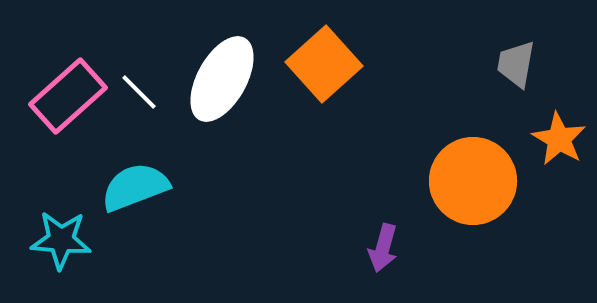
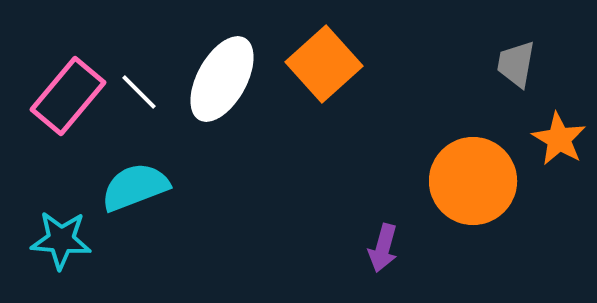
pink rectangle: rotated 8 degrees counterclockwise
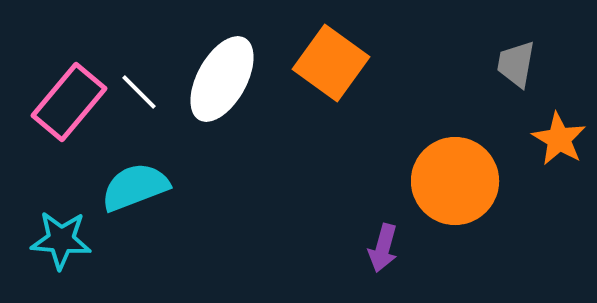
orange square: moved 7 px right, 1 px up; rotated 12 degrees counterclockwise
pink rectangle: moved 1 px right, 6 px down
orange circle: moved 18 px left
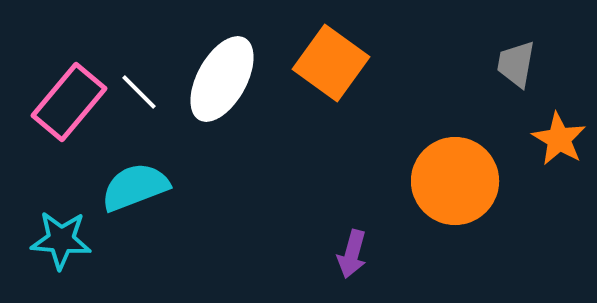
purple arrow: moved 31 px left, 6 px down
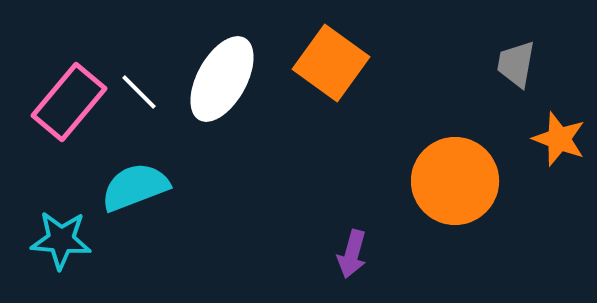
orange star: rotated 10 degrees counterclockwise
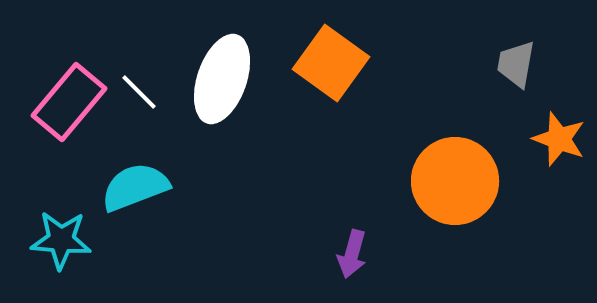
white ellipse: rotated 10 degrees counterclockwise
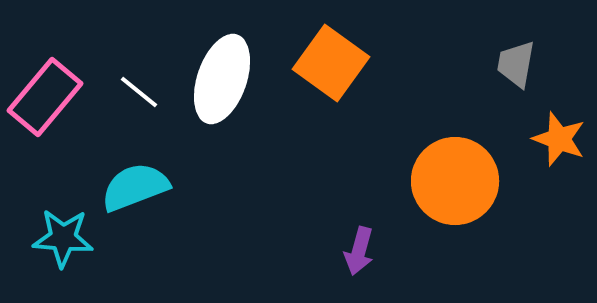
white line: rotated 6 degrees counterclockwise
pink rectangle: moved 24 px left, 5 px up
cyan star: moved 2 px right, 2 px up
purple arrow: moved 7 px right, 3 px up
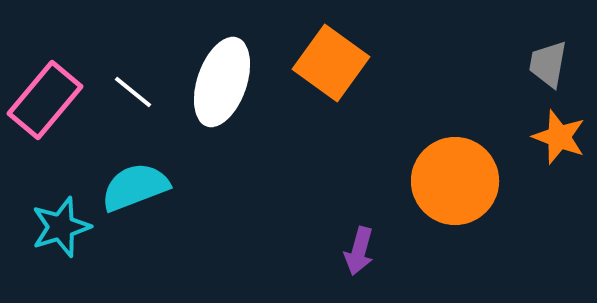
gray trapezoid: moved 32 px right
white ellipse: moved 3 px down
white line: moved 6 px left
pink rectangle: moved 3 px down
orange star: moved 2 px up
cyan star: moved 2 px left, 11 px up; rotated 22 degrees counterclockwise
